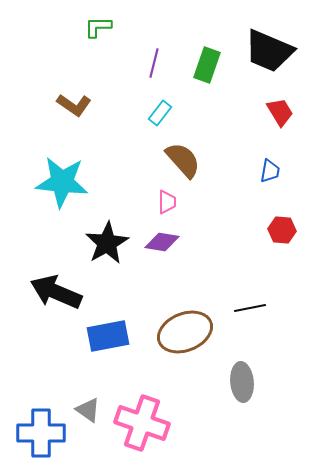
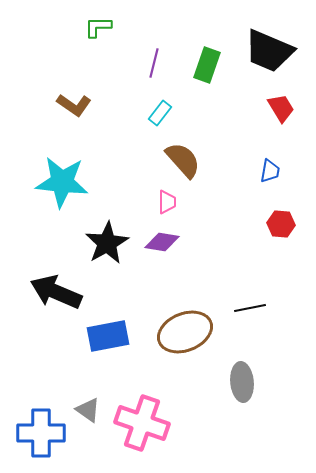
red trapezoid: moved 1 px right, 4 px up
red hexagon: moved 1 px left, 6 px up
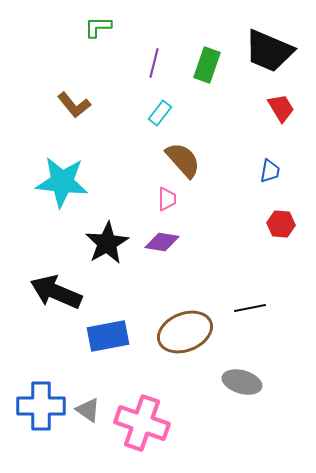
brown L-shape: rotated 16 degrees clockwise
pink trapezoid: moved 3 px up
gray ellipse: rotated 69 degrees counterclockwise
blue cross: moved 27 px up
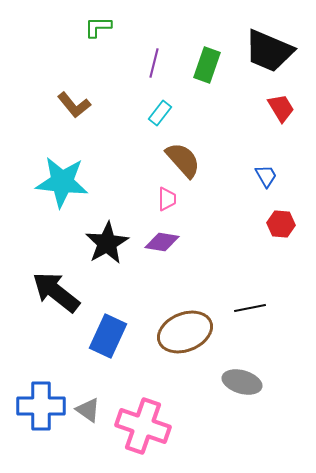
blue trapezoid: moved 4 px left, 5 px down; rotated 40 degrees counterclockwise
black arrow: rotated 15 degrees clockwise
blue rectangle: rotated 54 degrees counterclockwise
pink cross: moved 1 px right, 3 px down
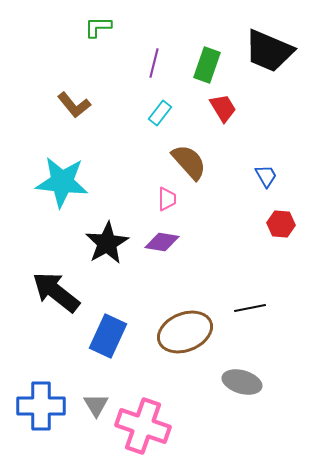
red trapezoid: moved 58 px left
brown semicircle: moved 6 px right, 2 px down
gray triangle: moved 8 px right, 5 px up; rotated 24 degrees clockwise
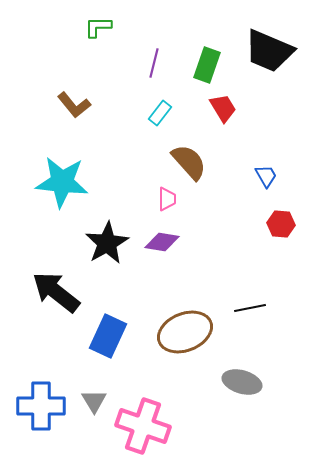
gray triangle: moved 2 px left, 4 px up
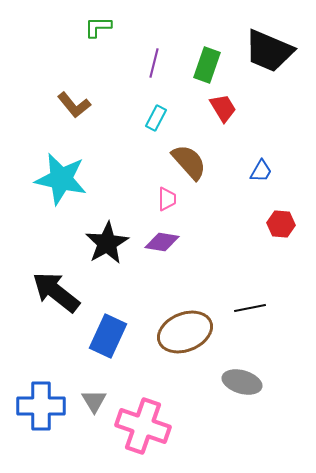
cyan rectangle: moved 4 px left, 5 px down; rotated 10 degrees counterclockwise
blue trapezoid: moved 5 px left, 5 px up; rotated 60 degrees clockwise
cyan star: moved 1 px left, 3 px up; rotated 6 degrees clockwise
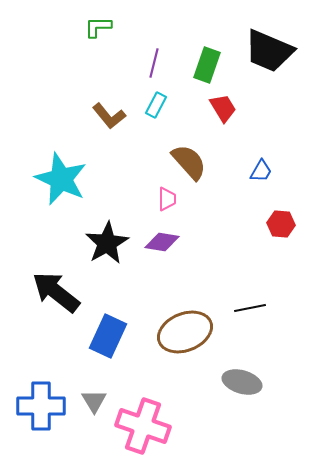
brown L-shape: moved 35 px right, 11 px down
cyan rectangle: moved 13 px up
cyan star: rotated 12 degrees clockwise
